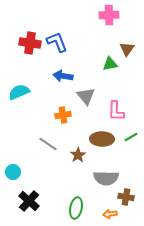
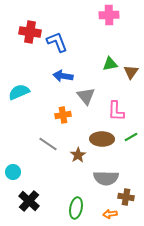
red cross: moved 11 px up
brown triangle: moved 4 px right, 23 px down
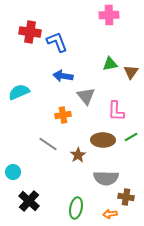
brown ellipse: moved 1 px right, 1 px down
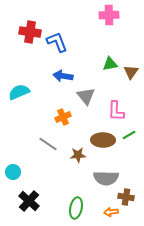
orange cross: moved 2 px down; rotated 14 degrees counterclockwise
green line: moved 2 px left, 2 px up
brown star: rotated 28 degrees clockwise
orange arrow: moved 1 px right, 2 px up
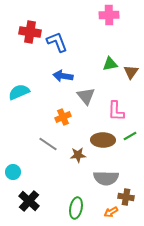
green line: moved 1 px right, 1 px down
orange arrow: rotated 24 degrees counterclockwise
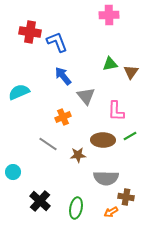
blue arrow: rotated 42 degrees clockwise
black cross: moved 11 px right
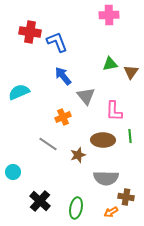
pink L-shape: moved 2 px left
green line: rotated 64 degrees counterclockwise
brown star: rotated 14 degrees counterclockwise
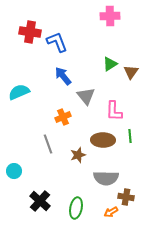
pink cross: moved 1 px right, 1 px down
green triangle: rotated 21 degrees counterclockwise
gray line: rotated 36 degrees clockwise
cyan circle: moved 1 px right, 1 px up
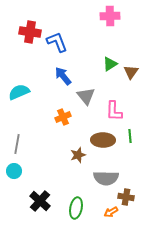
gray line: moved 31 px left; rotated 30 degrees clockwise
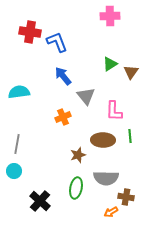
cyan semicircle: rotated 15 degrees clockwise
green ellipse: moved 20 px up
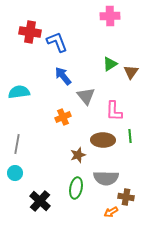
cyan circle: moved 1 px right, 2 px down
